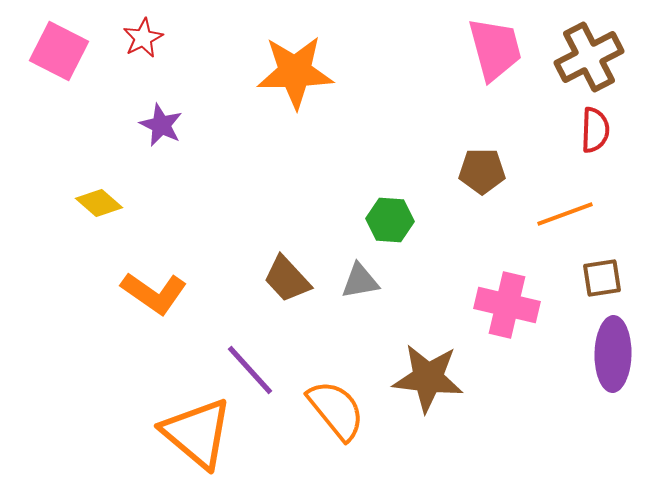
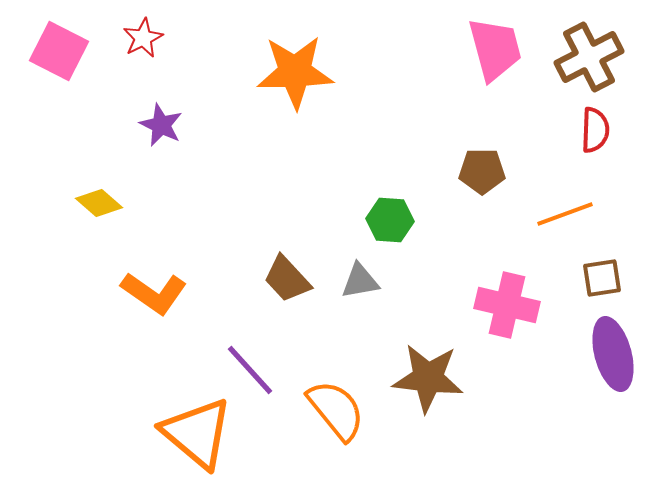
purple ellipse: rotated 16 degrees counterclockwise
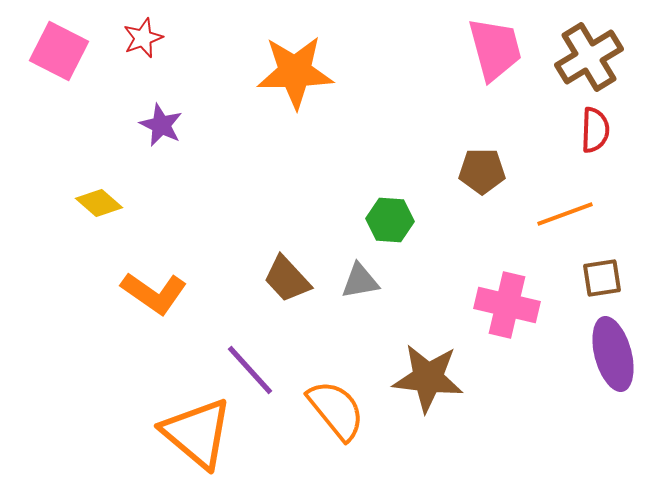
red star: rotated 6 degrees clockwise
brown cross: rotated 4 degrees counterclockwise
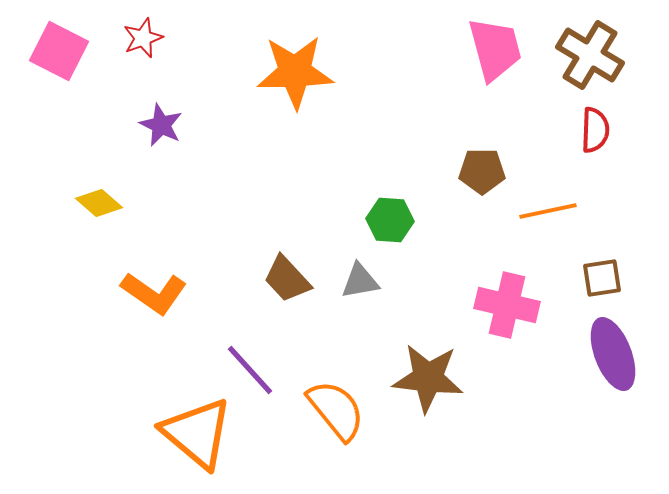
brown cross: moved 1 px right, 2 px up; rotated 28 degrees counterclockwise
orange line: moved 17 px left, 3 px up; rotated 8 degrees clockwise
purple ellipse: rotated 6 degrees counterclockwise
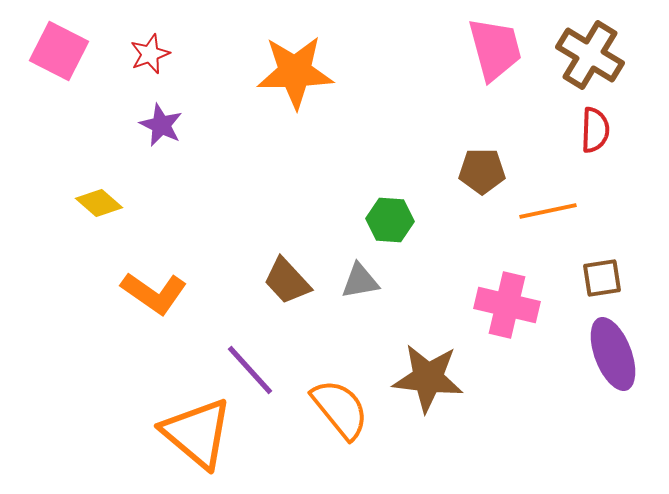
red star: moved 7 px right, 16 px down
brown trapezoid: moved 2 px down
orange semicircle: moved 4 px right, 1 px up
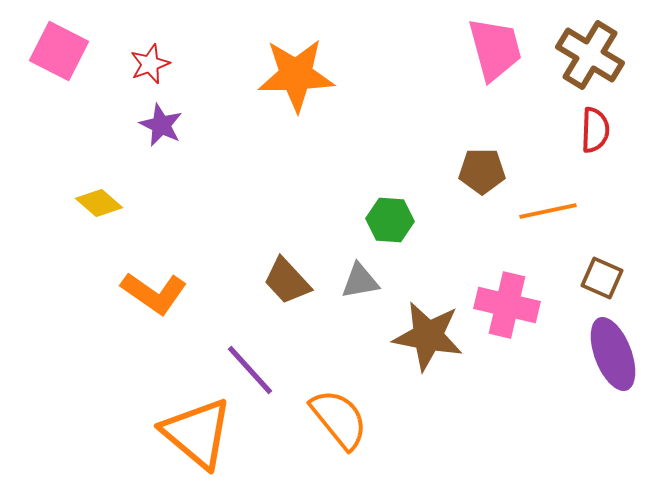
red star: moved 10 px down
orange star: moved 1 px right, 3 px down
brown square: rotated 33 degrees clockwise
brown star: moved 42 px up; rotated 4 degrees clockwise
orange semicircle: moved 1 px left, 10 px down
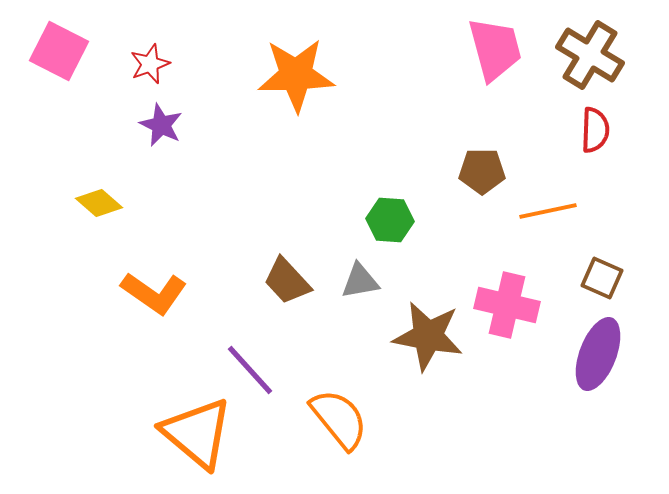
purple ellipse: moved 15 px left; rotated 42 degrees clockwise
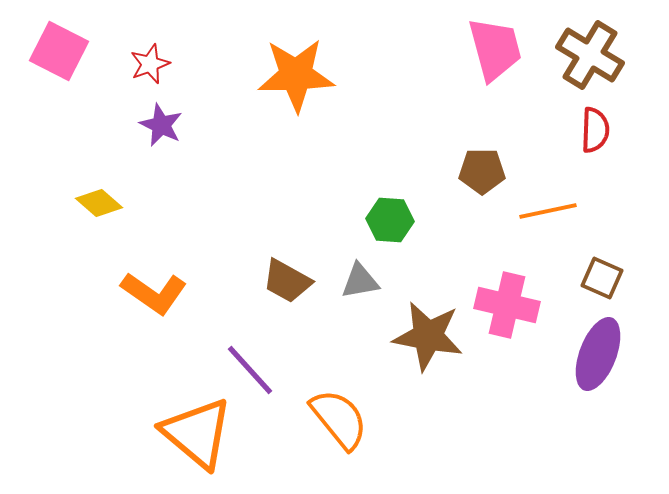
brown trapezoid: rotated 18 degrees counterclockwise
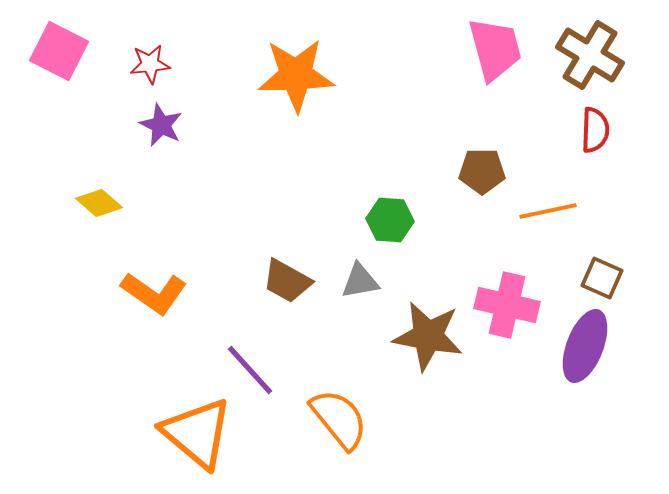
red star: rotated 15 degrees clockwise
purple ellipse: moved 13 px left, 8 px up
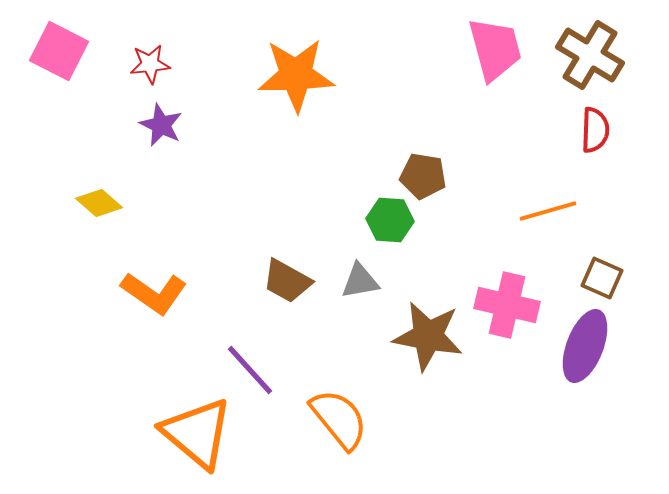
brown pentagon: moved 59 px left, 5 px down; rotated 9 degrees clockwise
orange line: rotated 4 degrees counterclockwise
